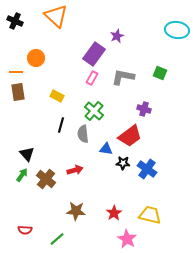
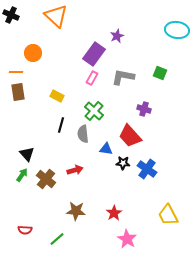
black cross: moved 4 px left, 6 px up
orange circle: moved 3 px left, 5 px up
red trapezoid: rotated 85 degrees clockwise
yellow trapezoid: moved 18 px right; rotated 130 degrees counterclockwise
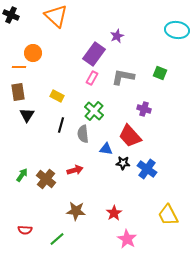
orange line: moved 3 px right, 5 px up
black triangle: moved 39 px up; rotated 14 degrees clockwise
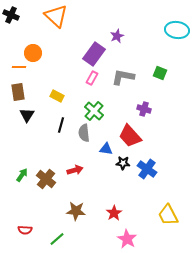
gray semicircle: moved 1 px right, 1 px up
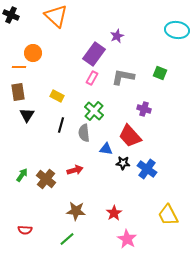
green line: moved 10 px right
